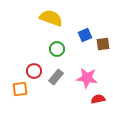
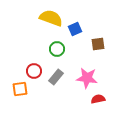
blue square: moved 10 px left, 6 px up
brown square: moved 5 px left
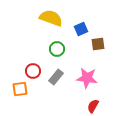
blue square: moved 6 px right
red circle: moved 1 px left
red semicircle: moved 5 px left, 7 px down; rotated 48 degrees counterclockwise
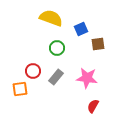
green circle: moved 1 px up
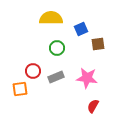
yellow semicircle: rotated 20 degrees counterclockwise
gray rectangle: rotated 28 degrees clockwise
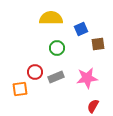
red circle: moved 2 px right, 1 px down
pink star: rotated 15 degrees counterclockwise
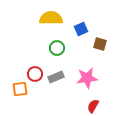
brown square: moved 2 px right; rotated 24 degrees clockwise
red circle: moved 2 px down
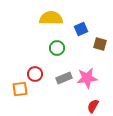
gray rectangle: moved 8 px right, 1 px down
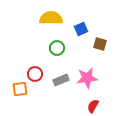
gray rectangle: moved 3 px left, 2 px down
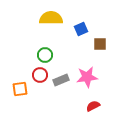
brown square: rotated 16 degrees counterclockwise
green circle: moved 12 px left, 7 px down
red circle: moved 5 px right, 1 px down
pink star: moved 1 px up
red semicircle: rotated 32 degrees clockwise
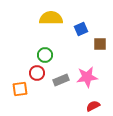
red circle: moved 3 px left, 2 px up
